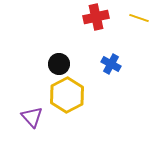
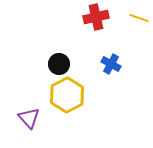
purple triangle: moved 3 px left, 1 px down
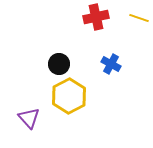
yellow hexagon: moved 2 px right, 1 px down
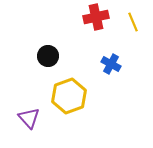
yellow line: moved 6 px left, 4 px down; rotated 48 degrees clockwise
black circle: moved 11 px left, 8 px up
yellow hexagon: rotated 8 degrees clockwise
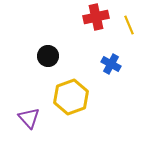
yellow line: moved 4 px left, 3 px down
yellow hexagon: moved 2 px right, 1 px down
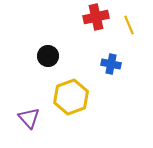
blue cross: rotated 18 degrees counterclockwise
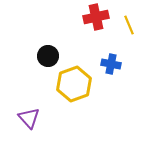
yellow hexagon: moved 3 px right, 13 px up
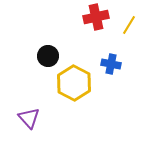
yellow line: rotated 54 degrees clockwise
yellow hexagon: moved 1 px up; rotated 12 degrees counterclockwise
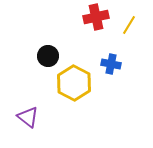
purple triangle: moved 1 px left, 1 px up; rotated 10 degrees counterclockwise
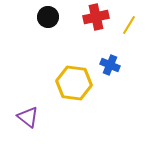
black circle: moved 39 px up
blue cross: moved 1 px left, 1 px down; rotated 12 degrees clockwise
yellow hexagon: rotated 20 degrees counterclockwise
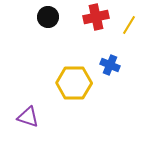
yellow hexagon: rotated 8 degrees counterclockwise
purple triangle: rotated 20 degrees counterclockwise
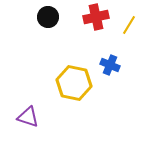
yellow hexagon: rotated 12 degrees clockwise
